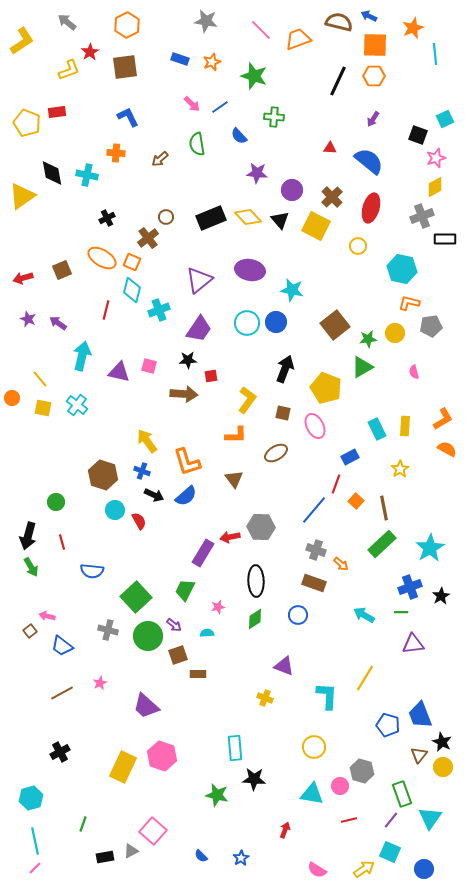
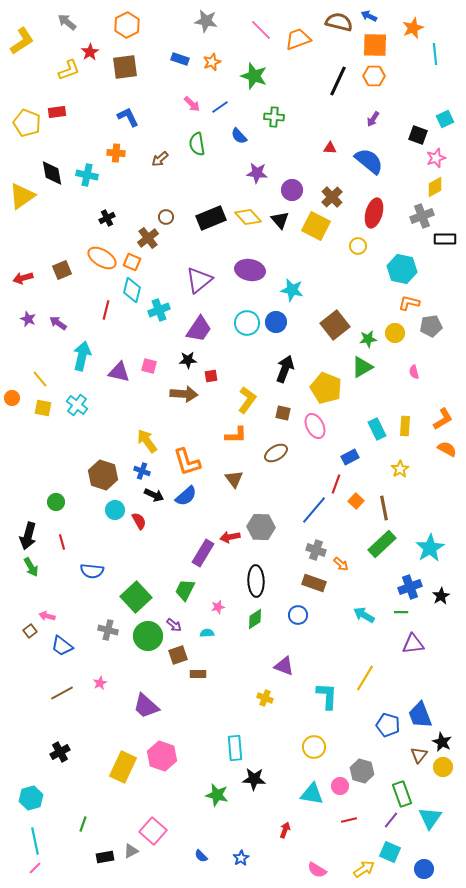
red ellipse at (371, 208): moved 3 px right, 5 px down
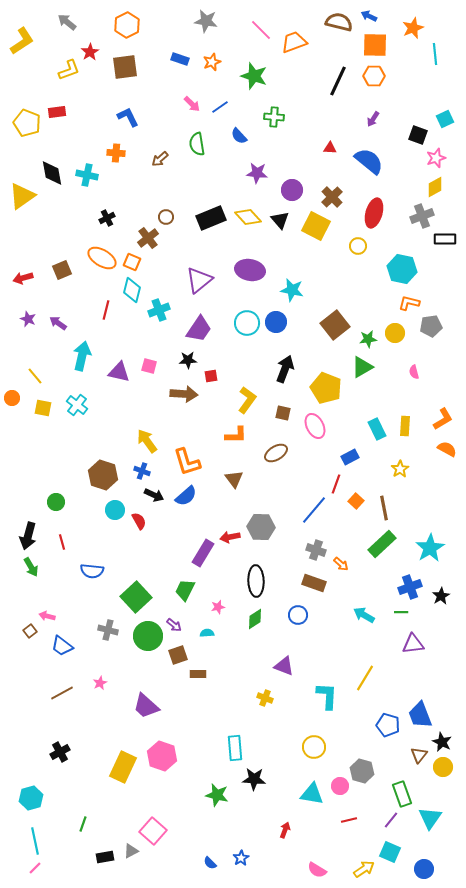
orange trapezoid at (298, 39): moved 4 px left, 3 px down
yellow line at (40, 379): moved 5 px left, 3 px up
blue semicircle at (201, 856): moved 9 px right, 7 px down
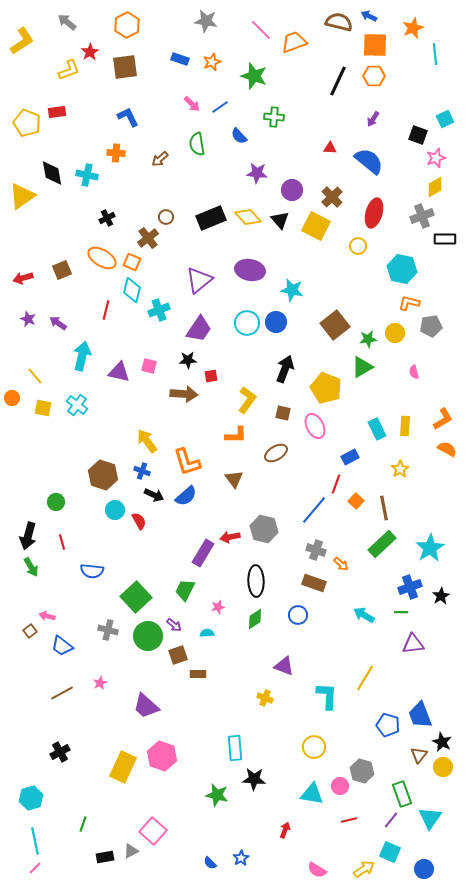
gray hexagon at (261, 527): moved 3 px right, 2 px down; rotated 12 degrees clockwise
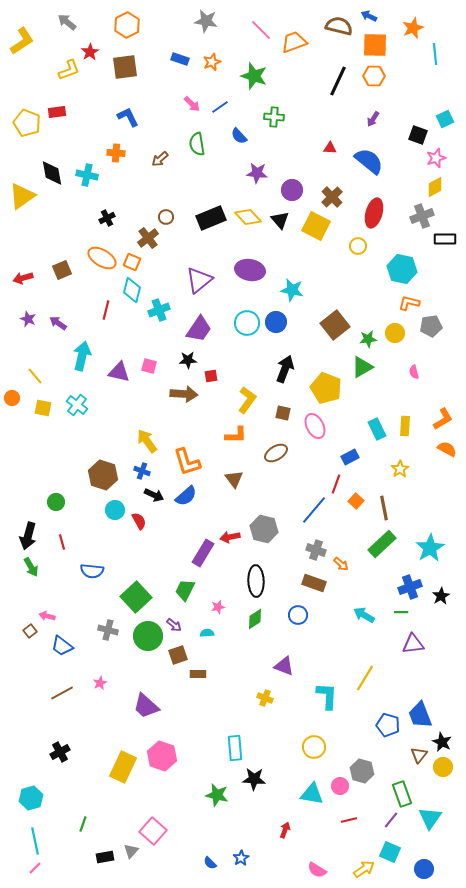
brown semicircle at (339, 22): moved 4 px down
gray triangle at (131, 851): rotated 21 degrees counterclockwise
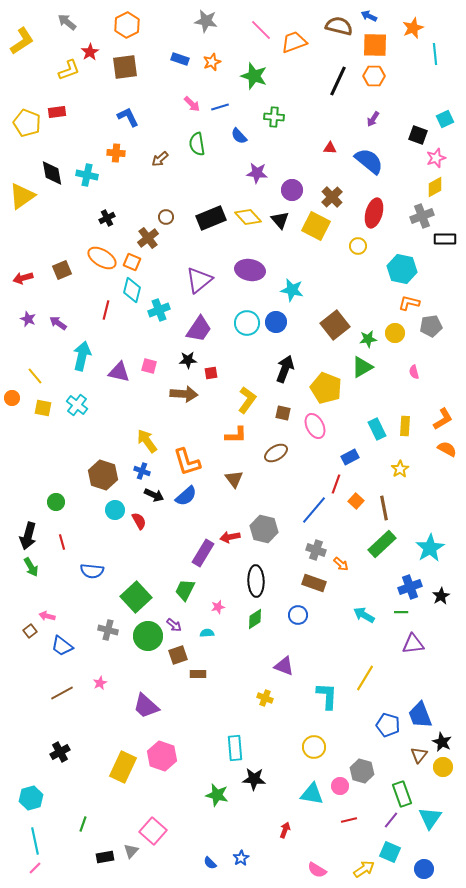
blue line at (220, 107): rotated 18 degrees clockwise
red square at (211, 376): moved 3 px up
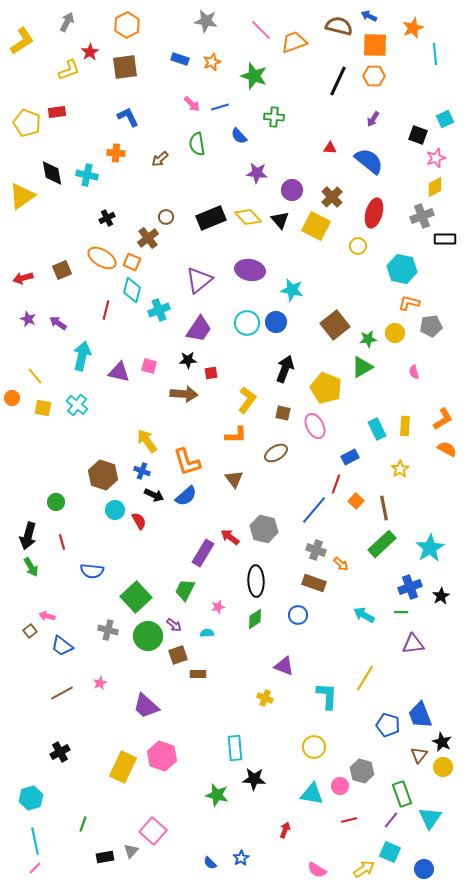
gray arrow at (67, 22): rotated 78 degrees clockwise
red arrow at (230, 537): rotated 48 degrees clockwise
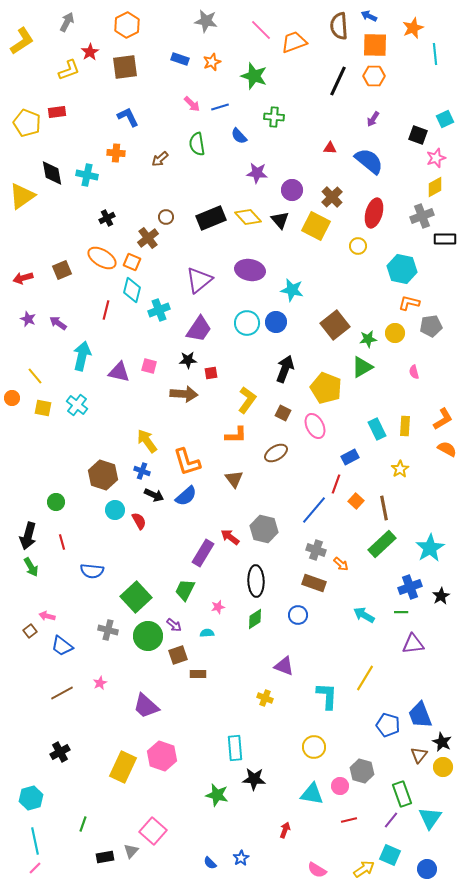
brown semicircle at (339, 26): rotated 108 degrees counterclockwise
brown square at (283, 413): rotated 14 degrees clockwise
cyan square at (390, 852): moved 3 px down
blue circle at (424, 869): moved 3 px right
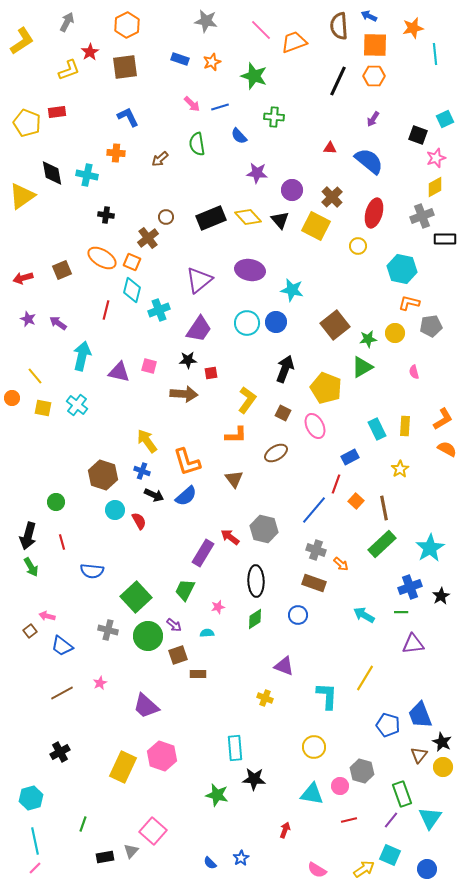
orange star at (413, 28): rotated 10 degrees clockwise
black cross at (107, 218): moved 1 px left, 3 px up; rotated 35 degrees clockwise
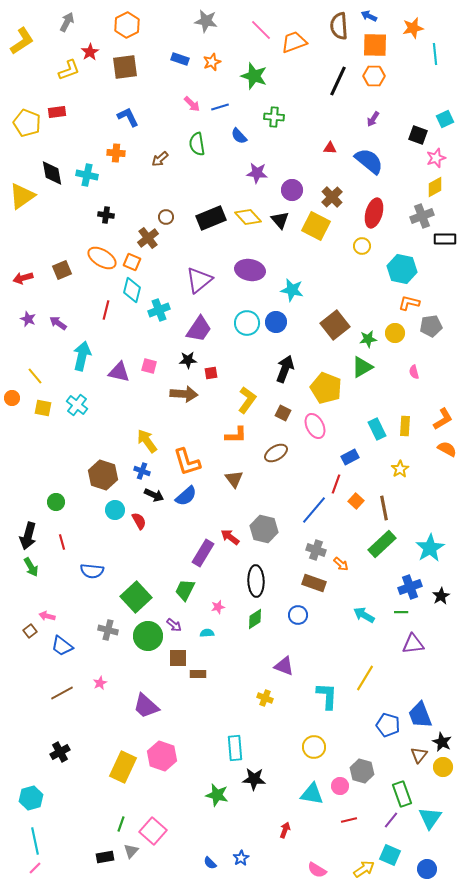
yellow circle at (358, 246): moved 4 px right
brown square at (178, 655): moved 3 px down; rotated 18 degrees clockwise
green line at (83, 824): moved 38 px right
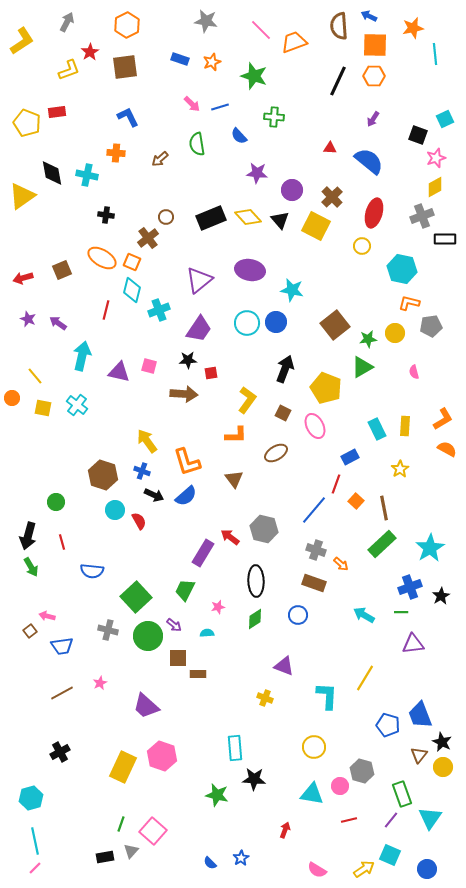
blue trapezoid at (62, 646): rotated 45 degrees counterclockwise
